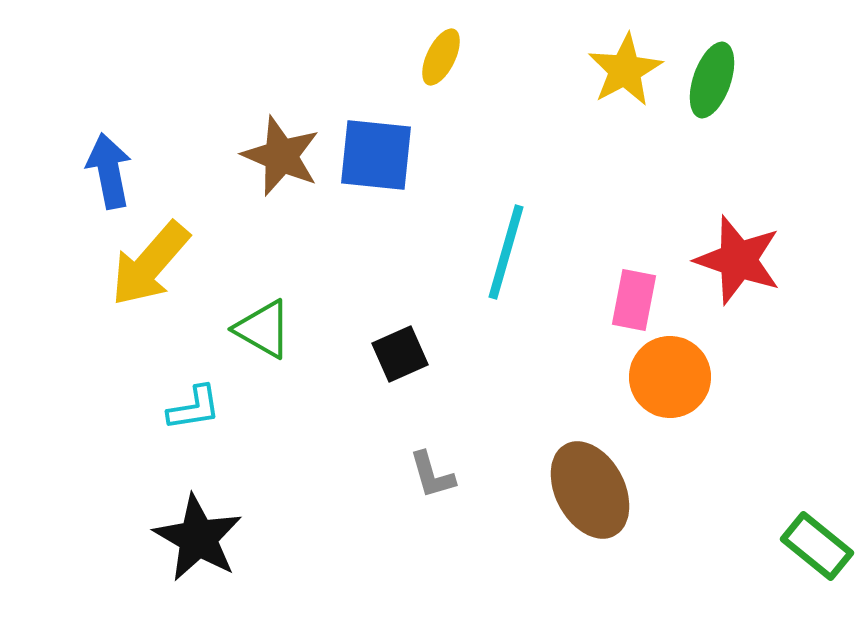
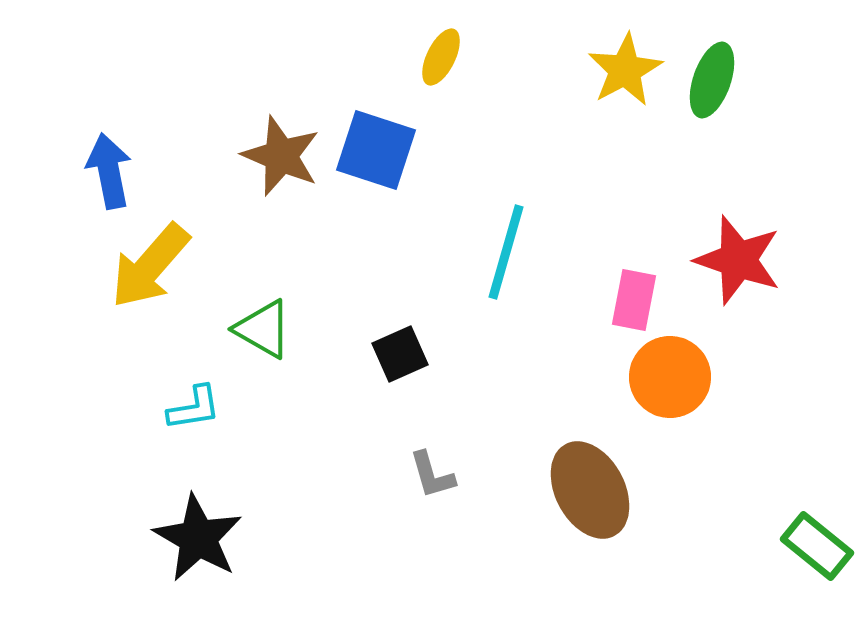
blue square: moved 5 px up; rotated 12 degrees clockwise
yellow arrow: moved 2 px down
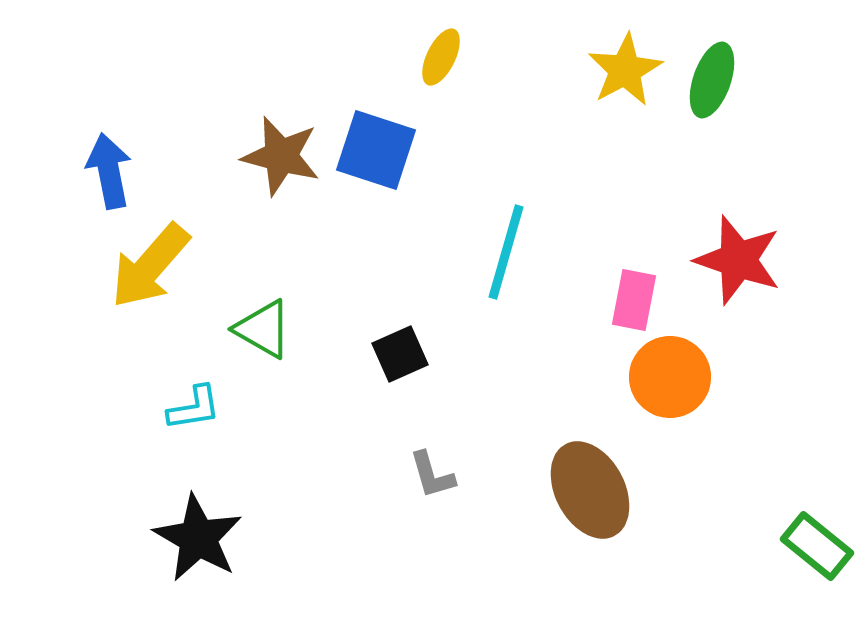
brown star: rotated 8 degrees counterclockwise
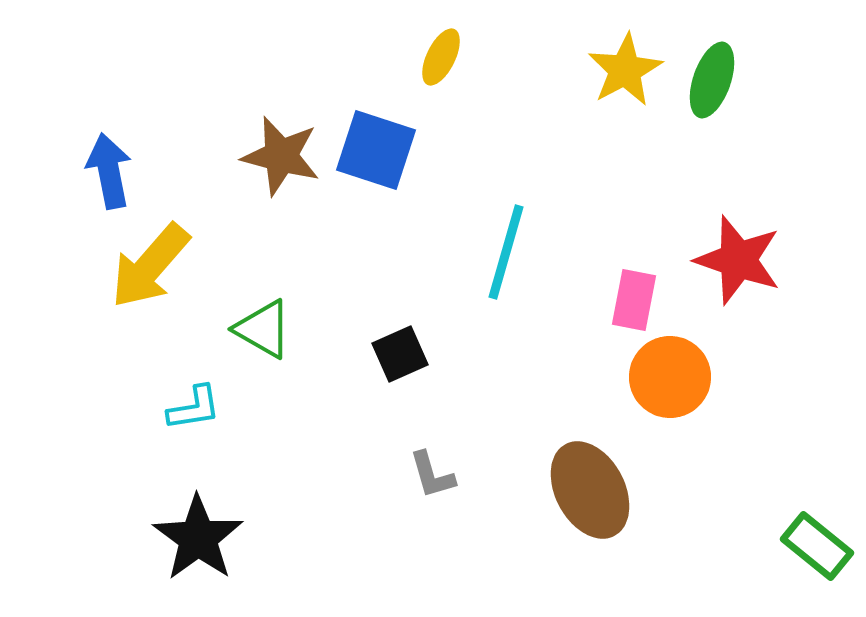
black star: rotated 6 degrees clockwise
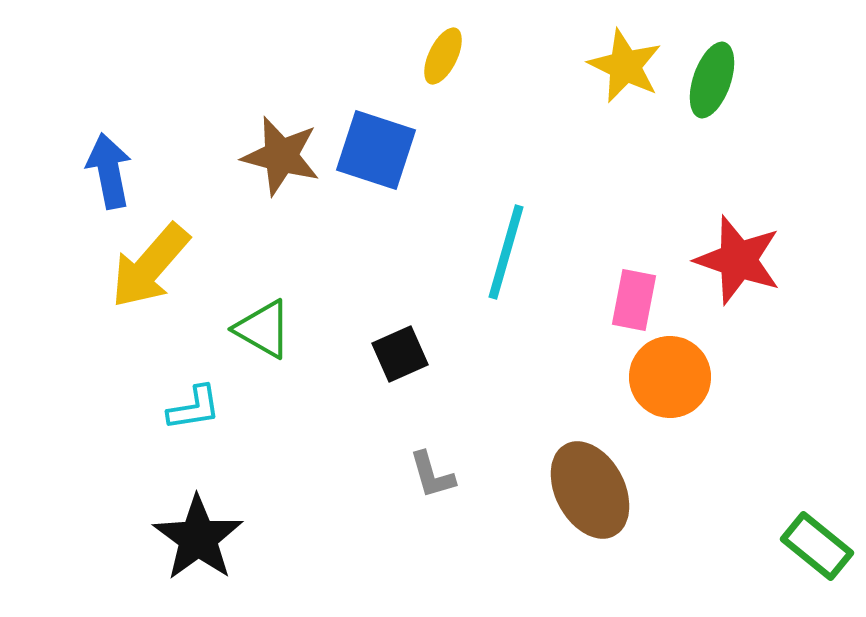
yellow ellipse: moved 2 px right, 1 px up
yellow star: moved 4 px up; rotated 18 degrees counterclockwise
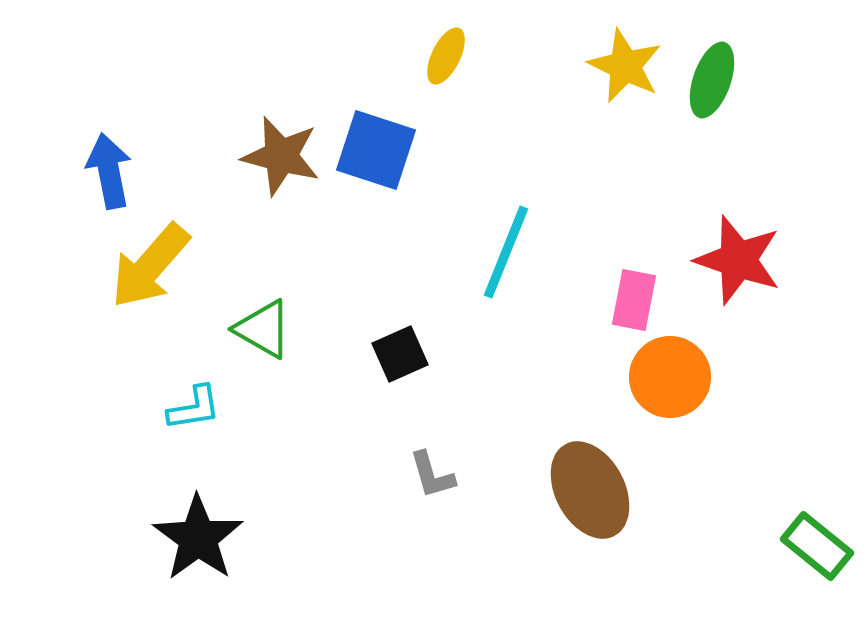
yellow ellipse: moved 3 px right
cyan line: rotated 6 degrees clockwise
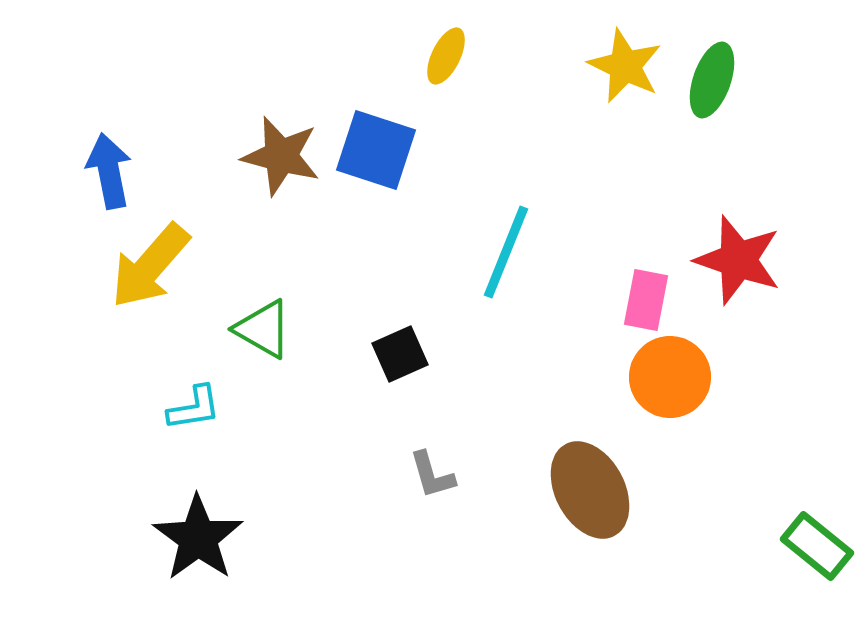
pink rectangle: moved 12 px right
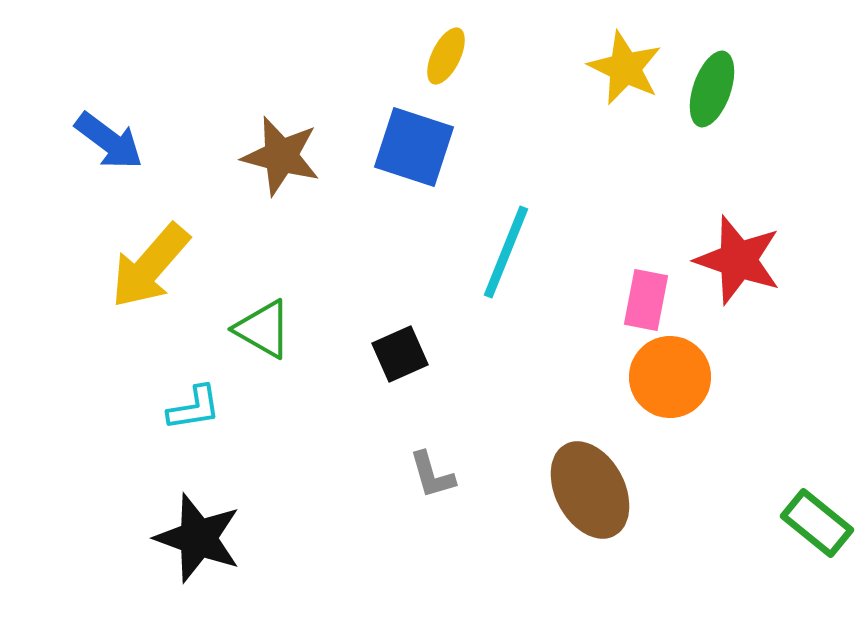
yellow star: moved 2 px down
green ellipse: moved 9 px down
blue square: moved 38 px right, 3 px up
blue arrow: moved 30 px up; rotated 138 degrees clockwise
black star: rotated 16 degrees counterclockwise
green rectangle: moved 23 px up
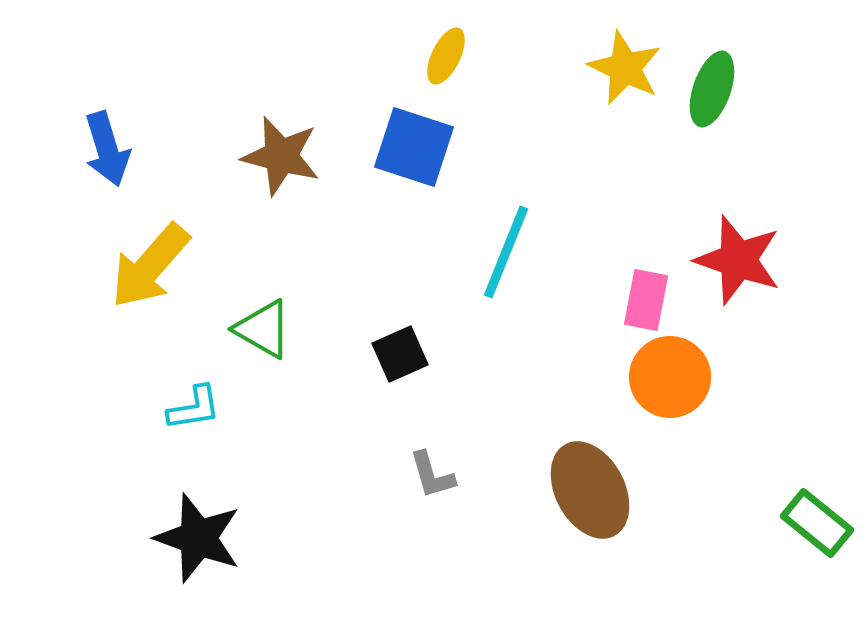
blue arrow: moved 2 px left, 8 px down; rotated 36 degrees clockwise
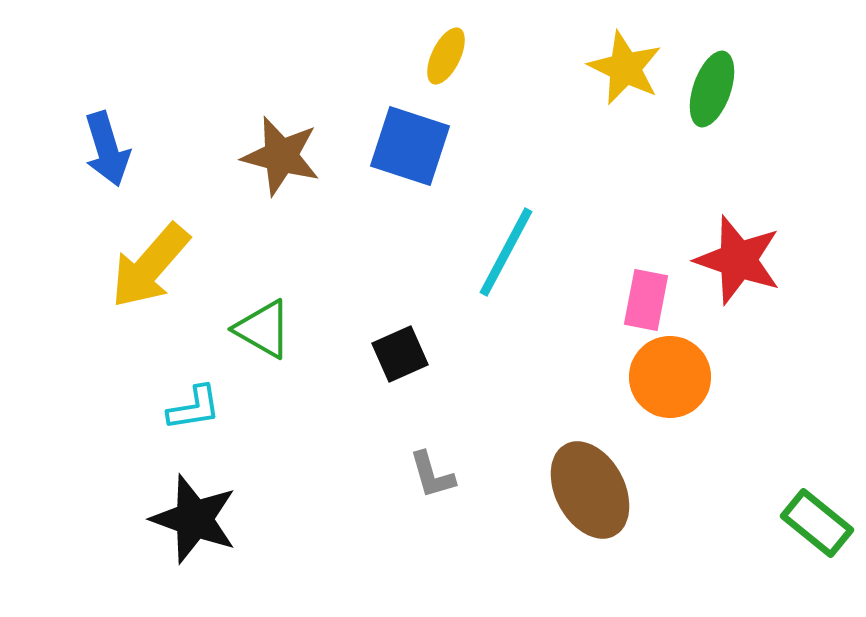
blue square: moved 4 px left, 1 px up
cyan line: rotated 6 degrees clockwise
black star: moved 4 px left, 19 px up
